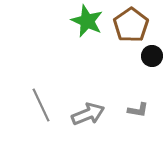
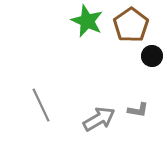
gray arrow: moved 11 px right, 5 px down; rotated 8 degrees counterclockwise
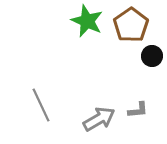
gray L-shape: rotated 15 degrees counterclockwise
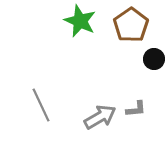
green star: moved 7 px left
black circle: moved 2 px right, 3 px down
gray L-shape: moved 2 px left, 1 px up
gray arrow: moved 1 px right, 2 px up
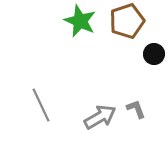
brown pentagon: moved 4 px left, 4 px up; rotated 16 degrees clockwise
black circle: moved 5 px up
gray L-shape: rotated 105 degrees counterclockwise
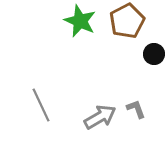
brown pentagon: rotated 8 degrees counterclockwise
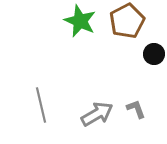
gray line: rotated 12 degrees clockwise
gray arrow: moved 3 px left, 3 px up
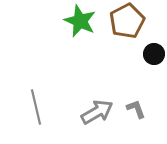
gray line: moved 5 px left, 2 px down
gray arrow: moved 2 px up
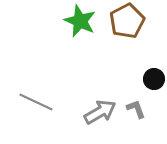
black circle: moved 25 px down
gray line: moved 5 px up; rotated 52 degrees counterclockwise
gray arrow: moved 3 px right
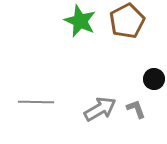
gray line: rotated 24 degrees counterclockwise
gray arrow: moved 3 px up
